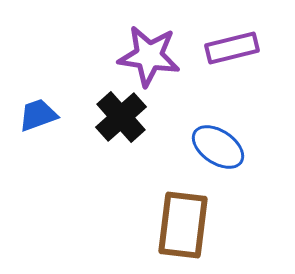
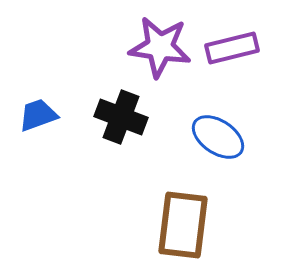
purple star: moved 11 px right, 9 px up
black cross: rotated 27 degrees counterclockwise
blue ellipse: moved 10 px up
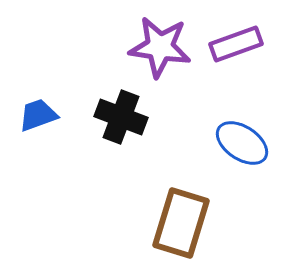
purple rectangle: moved 4 px right, 4 px up; rotated 6 degrees counterclockwise
blue ellipse: moved 24 px right, 6 px down
brown rectangle: moved 2 px left, 2 px up; rotated 10 degrees clockwise
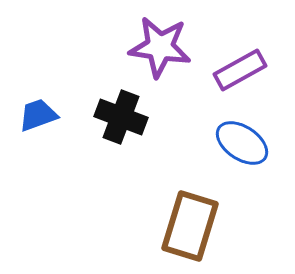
purple rectangle: moved 4 px right, 26 px down; rotated 9 degrees counterclockwise
brown rectangle: moved 9 px right, 3 px down
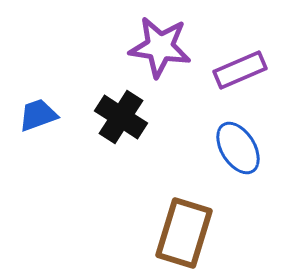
purple rectangle: rotated 6 degrees clockwise
black cross: rotated 12 degrees clockwise
blue ellipse: moved 4 px left, 5 px down; rotated 24 degrees clockwise
brown rectangle: moved 6 px left, 7 px down
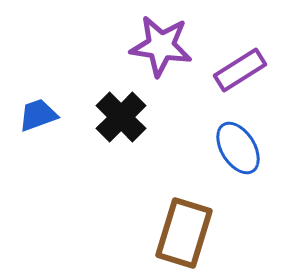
purple star: moved 1 px right, 1 px up
purple rectangle: rotated 9 degrees counterclockwise
black cross: rotated 12 degrees clockwise
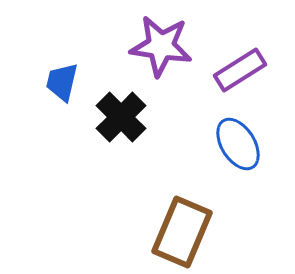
blue trapezoid: moved 24 px right, 33 px up; rotated 57 degrees counterclockwise
blue ellipse: moved 4 px up
brown rectangle: moved 2 px left, 1 px up; rotated 6 degrees clockwise
